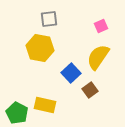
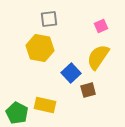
brown square: moved 2 px left; rotated 21 degrees clockwise
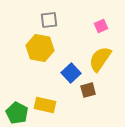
gray square: moved 1 px down
yellow semicircle: moved 2 px right, 2 px down
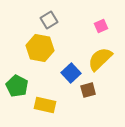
gray square: rotated 24 degrees counterclockwise
yellow semicircle: rotated 12 degrees clockwise
green pentagon: moved 27 px up
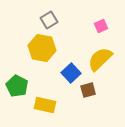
yellow hexagon: moved 2 px right
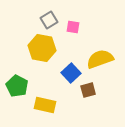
pink square: moved 28 px left, 1 px down; rotated 32 degrees clockwise
yellow semicircle: rotated 24 degrees clockwise
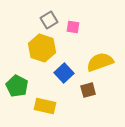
yellow hexagon: rotated 8 degrees clockwise
yellow semicircle: moved 3 px down
blue square: moved 7 px left
yellow rectangle: moved 1 px down
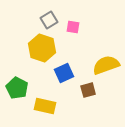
yellow semicircle: moved 6 px right, 3 px down
blue square: rotated 18 degrees clockwise
green pentagon: moved 2 px down
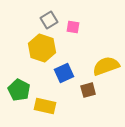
yellow semicircle: moved 1 px down
green pentagon: moved 2 px right, 2 px down
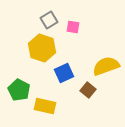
brown square: rotated 35 degrees counterclockwise
